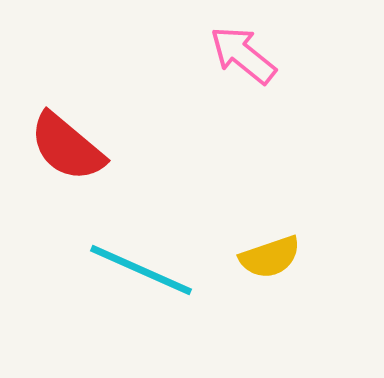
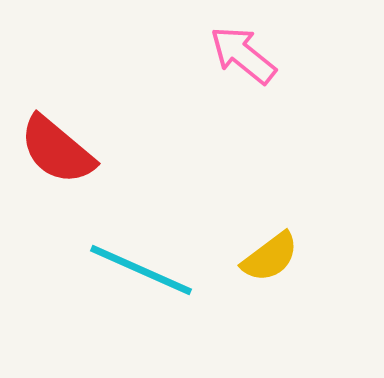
red semicircle: moved 10 px left, 3 px down
yellow semicircle: rotated 18 degrees counterclockwise
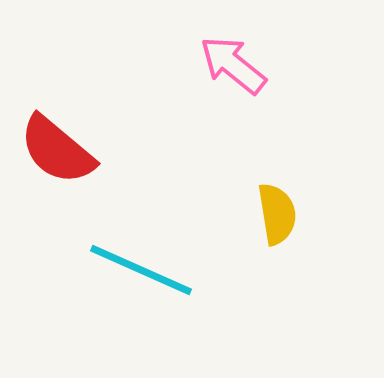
pink arrow: moved 10 px left, 10 px down
yellow semicircle: moved 7 px right, 43 px up; rotated 62 degrees counterclockwise
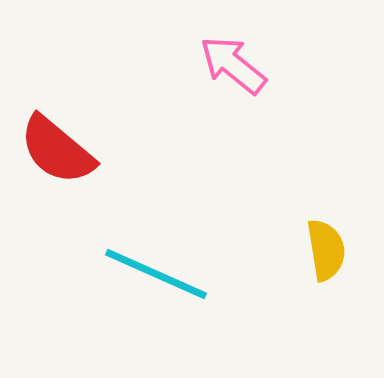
yellow semicircle: moved 49 px right, 36 px down
cyan line: moved 15 px right, 4 px down
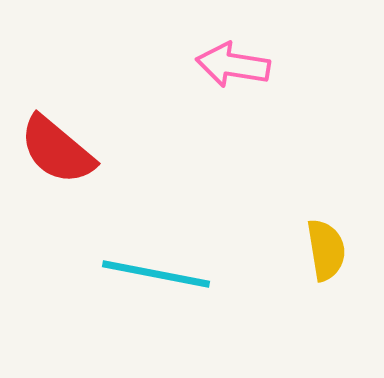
pink arrow: rotated 30 degrees counterclockwise
cyan line: rotated 13 degrees counterclockwise
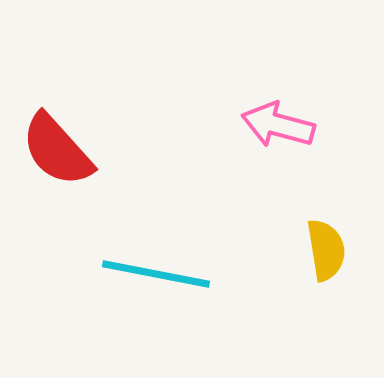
pink arrow: moved 45 px right, 60 px down; rotated 6 degrees clockwise
red semicircle: rotated 8 degrees clockwise
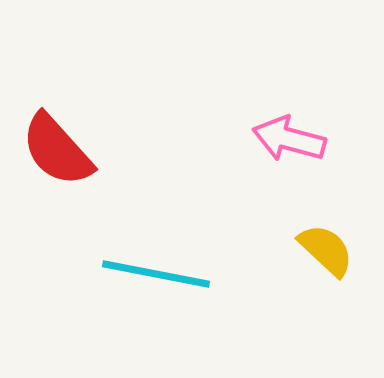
pink arrow: moved 11 px right, 14 px down
yellow semicircle: rotated 38 degrees counterclockwise
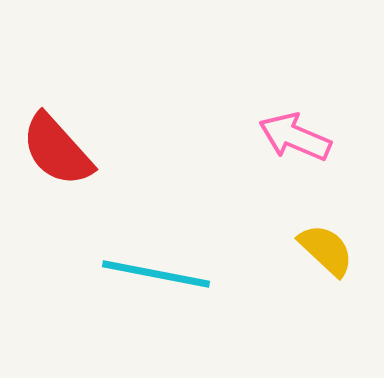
pink arrow: moved 6 px right, 2 px up; rotated 8 degrees clockwise
